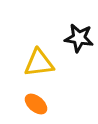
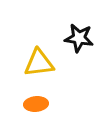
orange ellipse: rotated 45 degrees counterclockwise
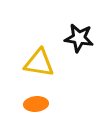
yellow triangle: rotated 16 degrees clockwise
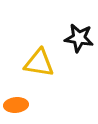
orange ellipse: moved 20 px left, 1 px down
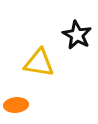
black star: moved 2 px left, 3 px up; rotated 20 degrees clockwise
